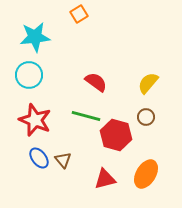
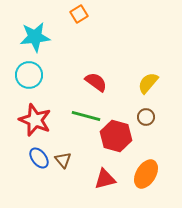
red hexagon: moved 1 px down
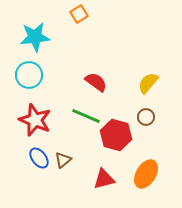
green line: rotated 8 degrees clockwise
red hexagon: moved 1 px up
brown triangle: rotated 30 degrees clockwise
red triangle: moved 1 px left
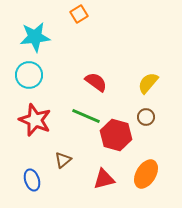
blue ellipse: moved 7 px left, 22 px down; rotated 20 degrees clockwise
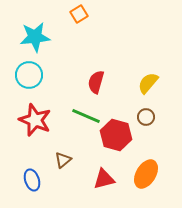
red semicircle: rotated 110 degrees counterclockwise
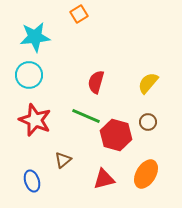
brown circle: moved 2 px right, 5 px down
blue ellipse: moved 1 px down
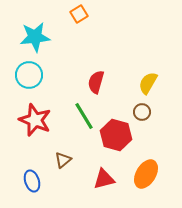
yellow semicircle: rotated 10 degrees counterclockwise
green line: moved 2 px left; rotated 36 degrees clockwise
brown circle: moved 6 px left, 10 px up
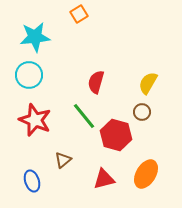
green line: rotated 8 degrees counterclockwise
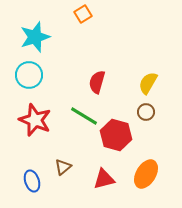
orange square: moved 4 px right
cyan star: rotated 12 degrees counterclockwise
red semicircle: moved 1 px right
brown circle: moved 4 px right
green line: rotated 20 degrees counterclockwise
brown triangle: moved 7 px down
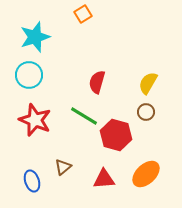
orange ellipse: rotated 16 degrees clockwise
red triangle: rotated 10 degrees clockwise
